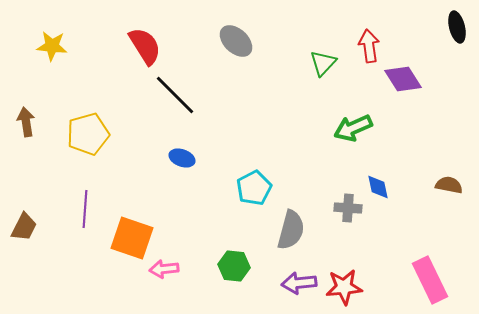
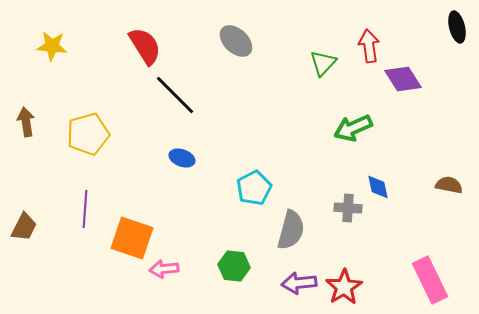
red star: rotated 27 degrees counterclockwise
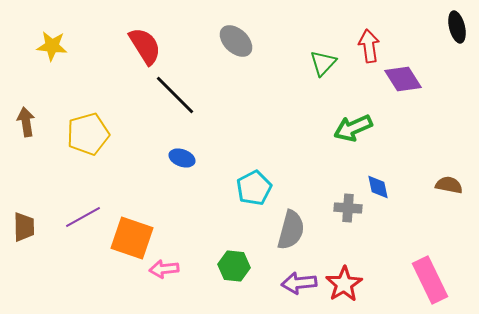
purple line: moved 2 px left, 8 px down; rotated 57 degrees clockwise
brown trapezoid: rotated 28 degrees counterclockwise
red star: moved 3 px up
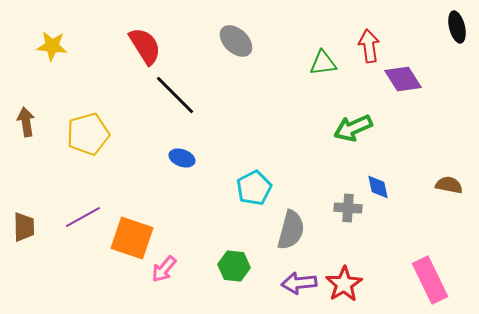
green triangle: rotated 40 degrees clockwise
pink arrow: rotated 44 degrees counterclockwise
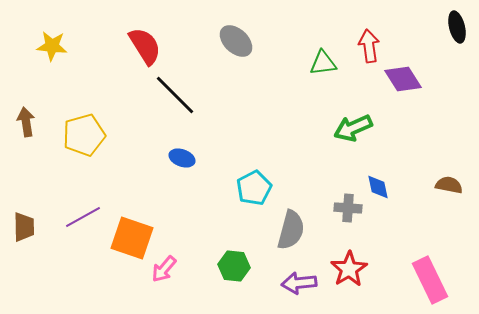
yellow pentagon: moved 4 px left, 1 px down
red star: moved 5 px right, 15 px up
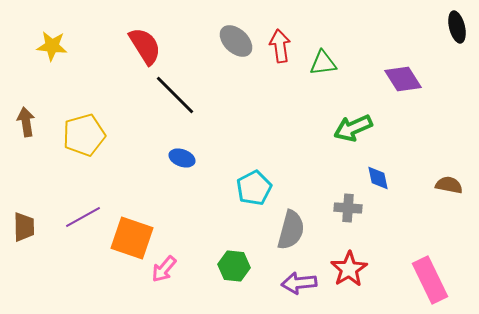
red arrow: moved 89 px left
blue diamond: moved 9 px up
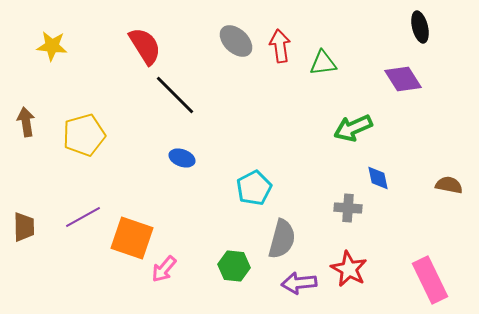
black ellipse: moved 37 px left
gray semicircle: moved 9 px left, 9 px down
red star: rotated 12 degrees counterclockwise
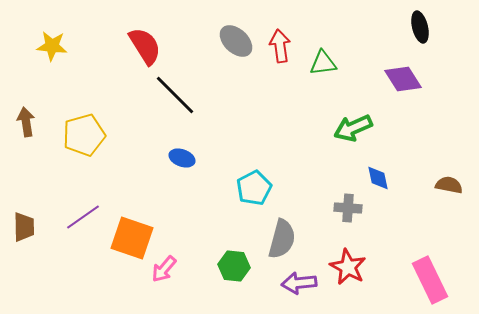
purple line: rotated 6 degrees counterclockwise
red star: moved 1 px left, 2 px up
